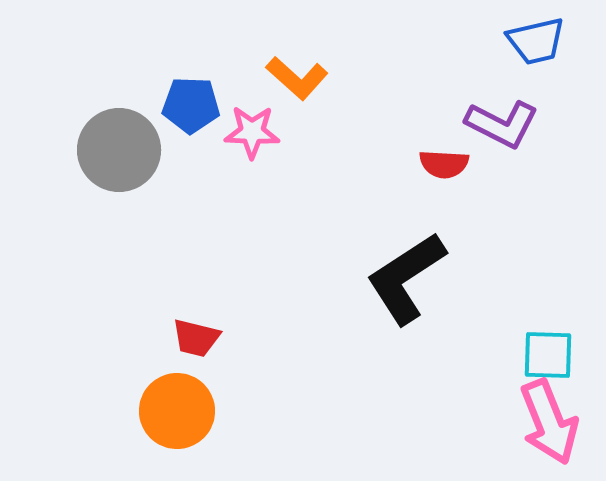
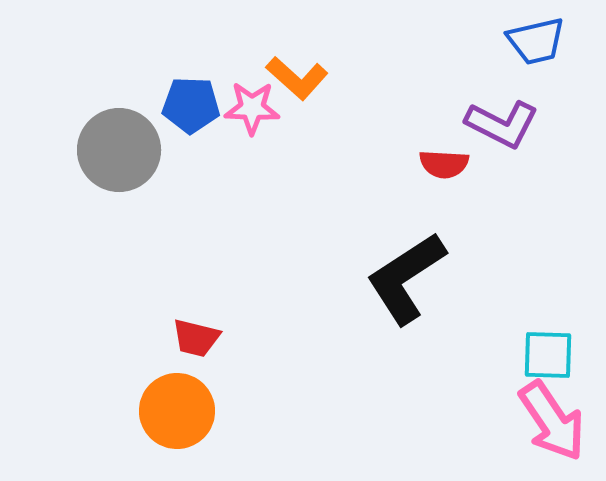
pink star: moved 24 px up
pink arrow: moved 3 px right, 1 px up; rotated 12 degrees counterclockwise
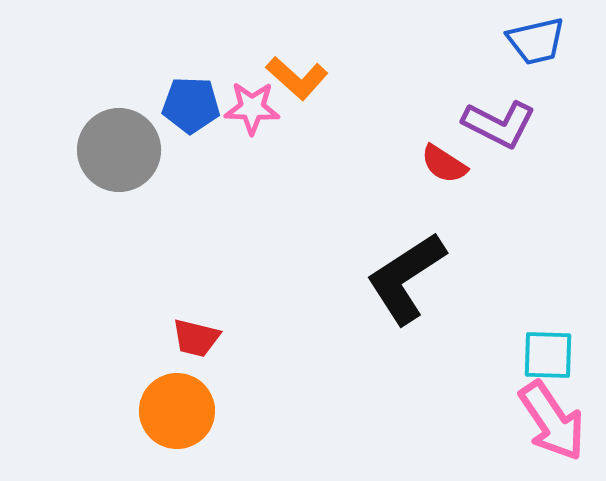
purple L-shape: moved 3 px left
red semicircle: rotated 30 degrees clockwise
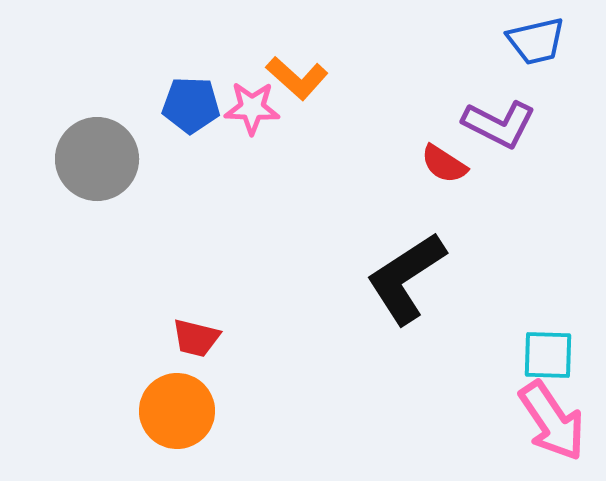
gray circle: moved 22 px left, 9 px down
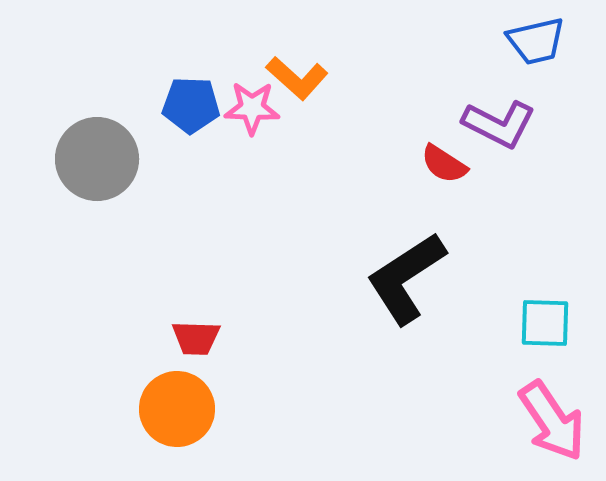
red trapezoid: rotated 12 degrees counterclockwise
cyan square: moved 3 px left, 32 px up
orange circle: moved 2 px up
